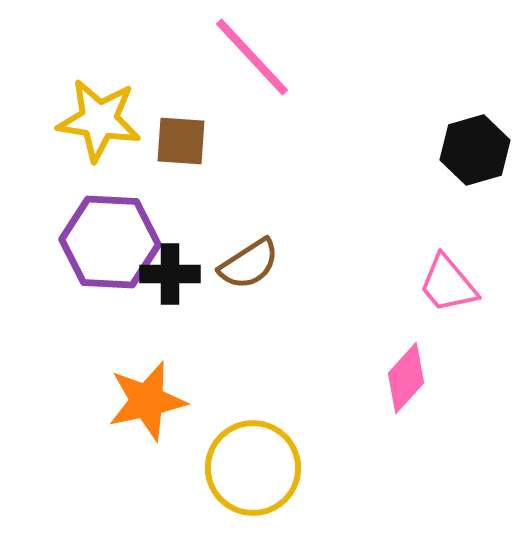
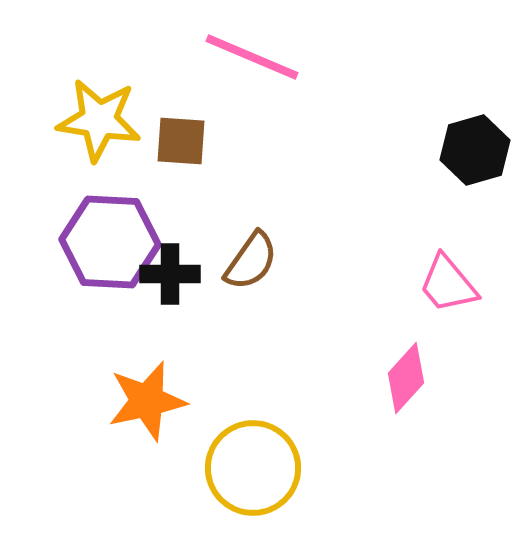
pink line: rotated 24 degrees counterclockwise
brown semicircle: moved 2 px right, 3 px up; rotated 22 degrees counterclockwise
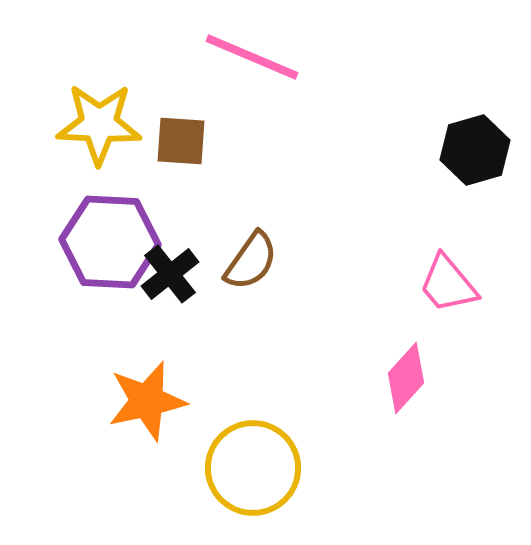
yellow star: moved 4 px down; rotated 6 degrees counterclockwise
black cross: rotated 38 degrees counterclockwise
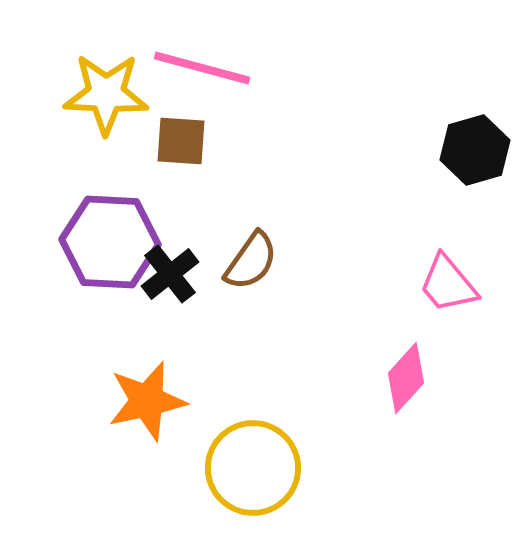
pink line: moved 50 px left, 11 px down; rotated 8 degrees counterclockwise
yellow star: moved 7 px right, 30 px up
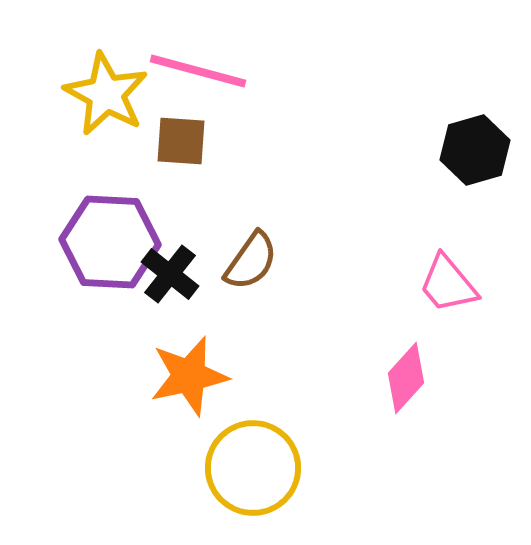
pink line: moved 4 px left, 3 px down
yellow star: rotated 26 degrees clockwise
black cross: rotated 14 degrees counterclockwise
orange star: moved 42 px right, 25 px up
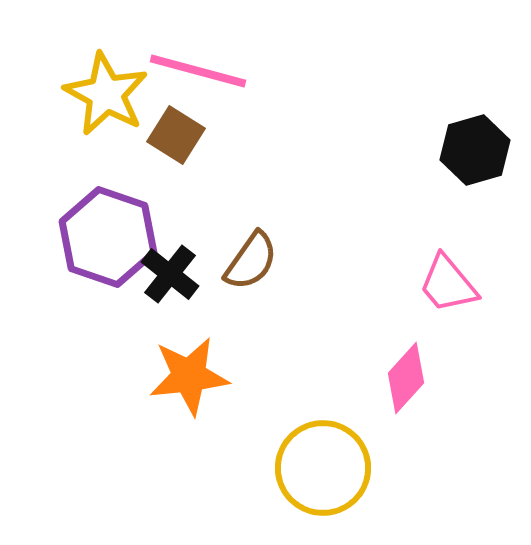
brown square: moved 5 px left, 6 px up; rotated 28 degrees clockwise
purple hexagon: moved 2 px left, 5 px up; rotated 16 degrees clockwise
orange star: rotated 6 degrees clockwise
yellow circle: moved 70 px right
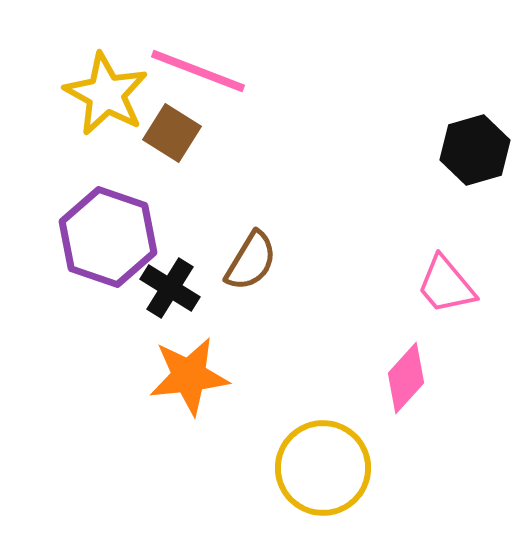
pink line: rotated 6 degrees clockwise
brown square: moved 4 px left, 2 px up
brown semicircle: rotated 4 degrees counterclockwise
black cross: moved 14 px down; rotated 6 degrees counterclockwise
pink trapezoid: moved 2 px left, 1 px down
